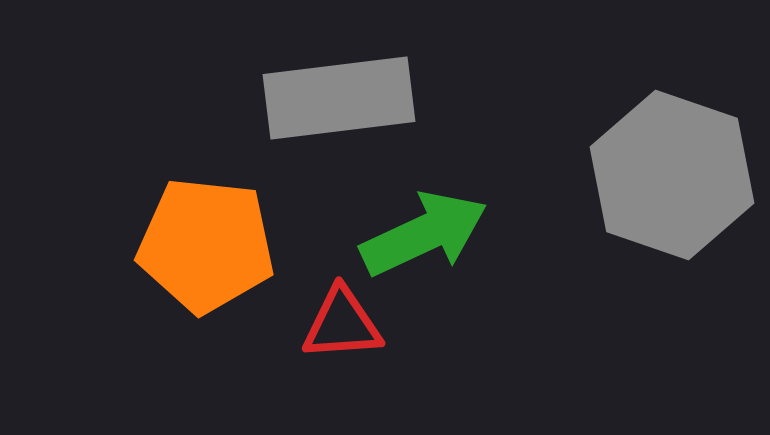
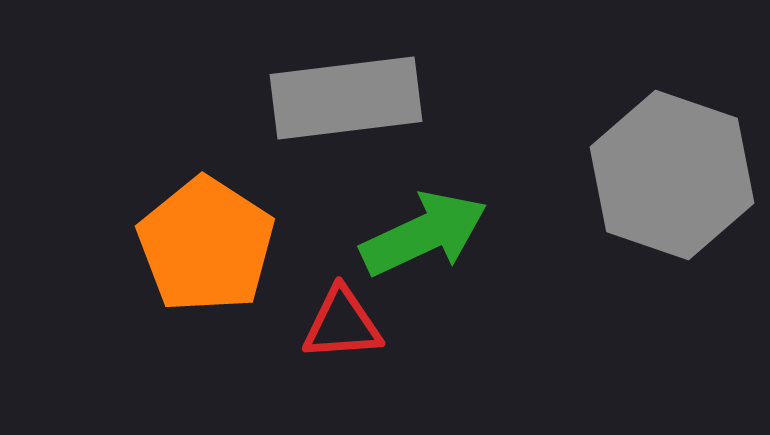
gray rectangle: moved 7 px right
orange pentagon: rotated 27 degrees clockwise
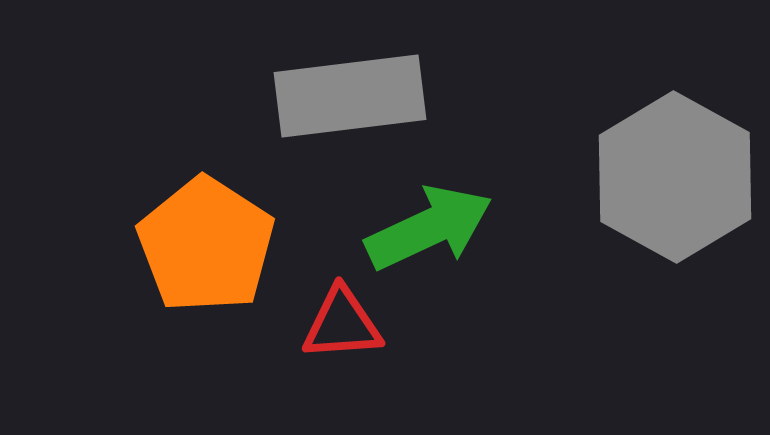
gray rectangle: moved 4 px right, 2 px up
gray hexagon: moved 3 px right, 2 px down; rotated 10 degrees clockwise
green arrow: moved 5 px right, 6 px up
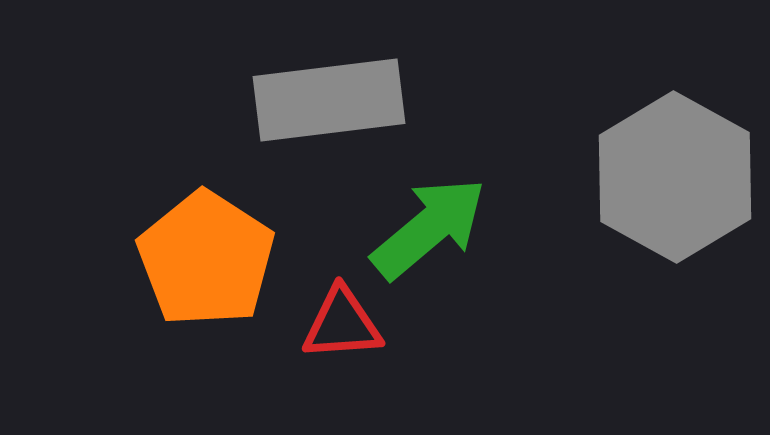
gray rectangle: moved 21 px left, 4 px down
green arrow: rotated 15 degrees counterclockwise
orange pentagon: moved 14 px down
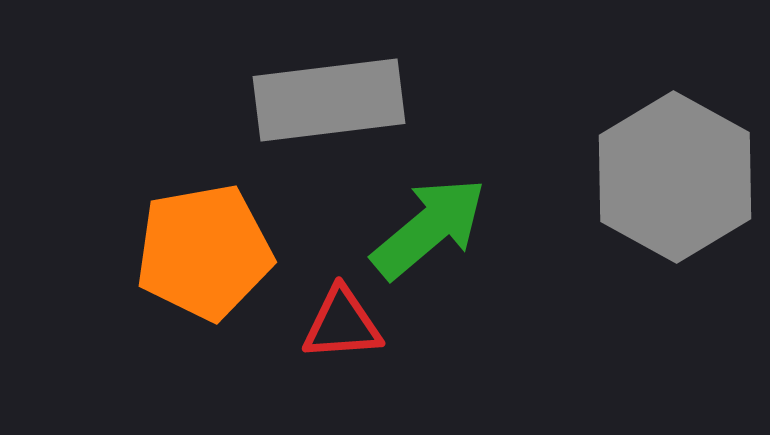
orange pentagon: moved 2 px left, 7 px up; rotated 29 degrees clockwise
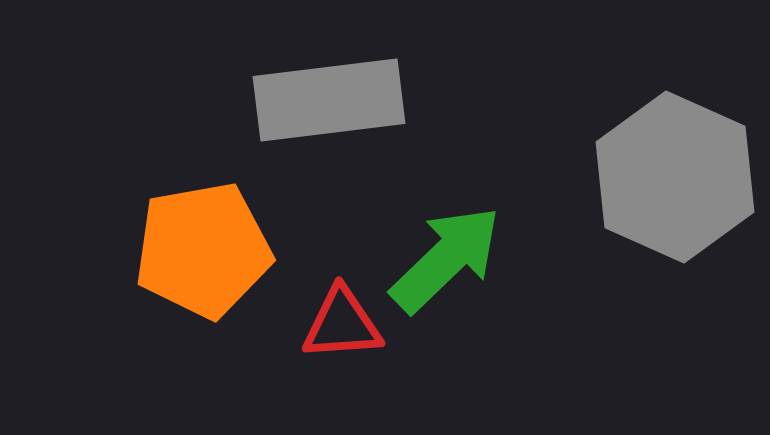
gray hexagon: rotated 5 degrees counterclockwise
green arrow: moved 17 px right, 31 px down; rotated 4 degrees counterclockwise
orange pentagon: moved 1 px left, 2 px up
